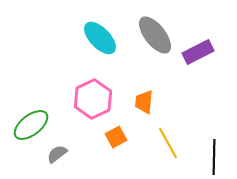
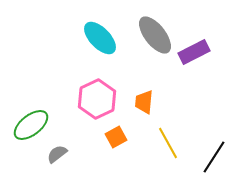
purple rectangle: moved 4 px left
pink hexagon: moved 4 px right
black line: rotated 32 degrees clockwise
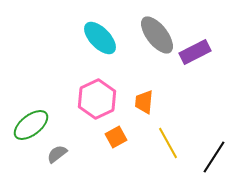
gray ellipse: moved 2 px right
purple rectangle: moved 1 px right
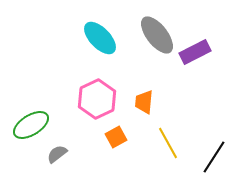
green ellipse: rotated 6 degrees clockwise
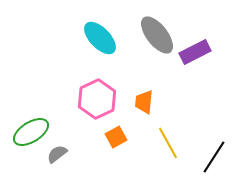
green ellipse: moved 7 px down
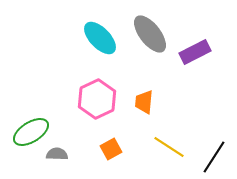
gray ellipse: moved 7 px left, 1 px up
orange square: moved 5 px left, 12 px down
yellow line: moved 1 px right, 4 px down; rotated 28 degrees counterclockwise
gray semicircle: rotated 40 degrees clockwise
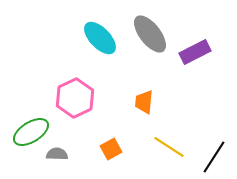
pink hexagon: moved 22 px left, 1 px up
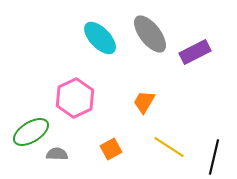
orange trapezoid: rotated 25 degrees clockwise
black line: rotated 20 degrees counterclockwise
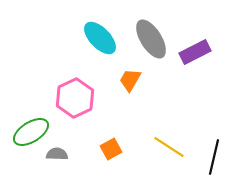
gray ellipse: moved 1 px right, 5 px down; rotated 6 degrees clockwise
orange trapezoid: moved 14 px left, 22 px up
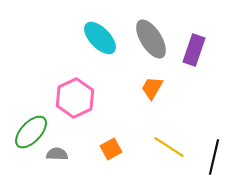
purple rectangle: moved 1 px left, 2 px up; rotated 44 degrees counterclockwise
orange trapezoid: moved 22 px right, 8 px down
green ellipse: rotated 15 degrees counterclockwise
